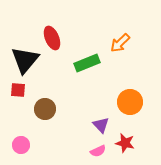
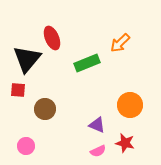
black triangle: moved 2 px right, 1 px up
orange circle: moved 3 px down
purple triangle: moved 4 px left; rotated 24 degrees counterclockwise
pink circle: moved 5 px right, 1 px down
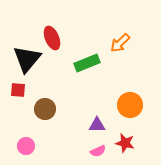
purple triangle: rotated 24 degrees counterclockwise
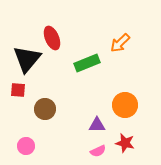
orange circle: moved 5 px left
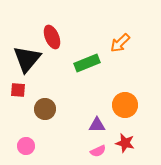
red ellipse: moved 1 px up
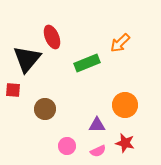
red square: moved 5 px left
pink circle: moved 41 px right
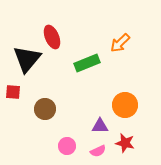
red square: moved 2 px down
purple triangle: moved 3 px right, 1 px down
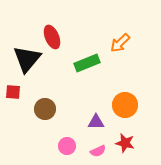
purple triangle: moved 4 px left, 4 px up
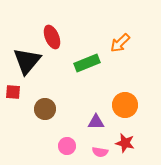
black triangle: moved 2 px down
pink semicircle: moved 2 px right, 1 px down; rotated 35 degrees clockwise
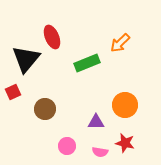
black triangle: moved 1 px left, 2 px up
red square: rotated 28 degrees counterclockwise
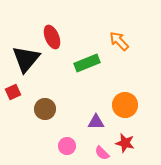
orange arrow: moved 1 px left, 2 px up; rotated 90 degrees clockwise
pink semicircle: moved 2 px right, 1 px down; rotated 35 degrees clockwise
